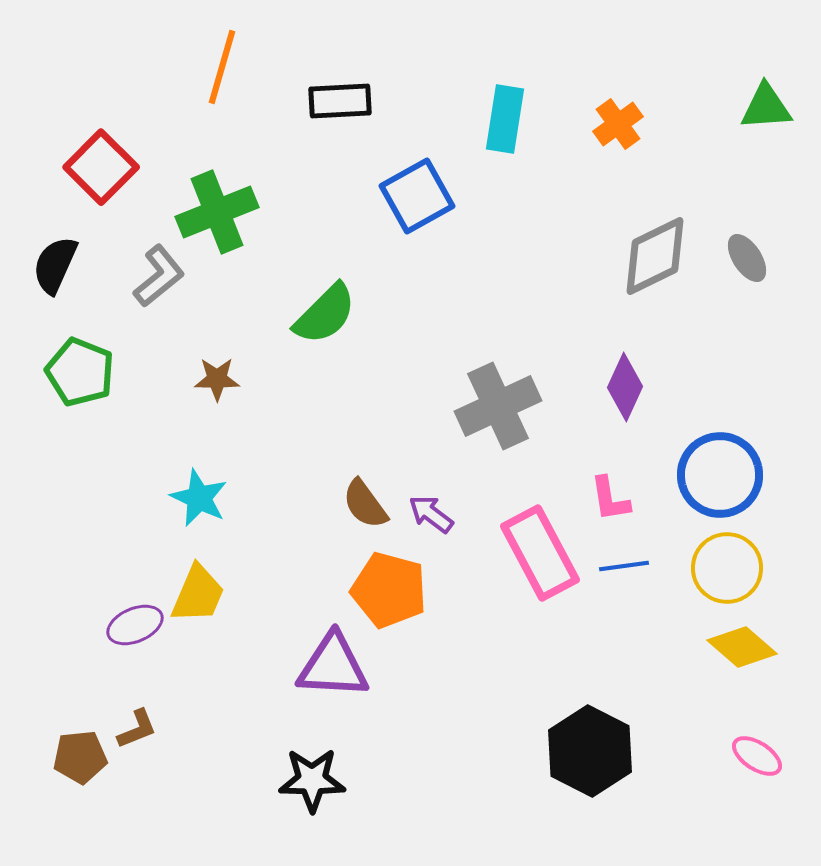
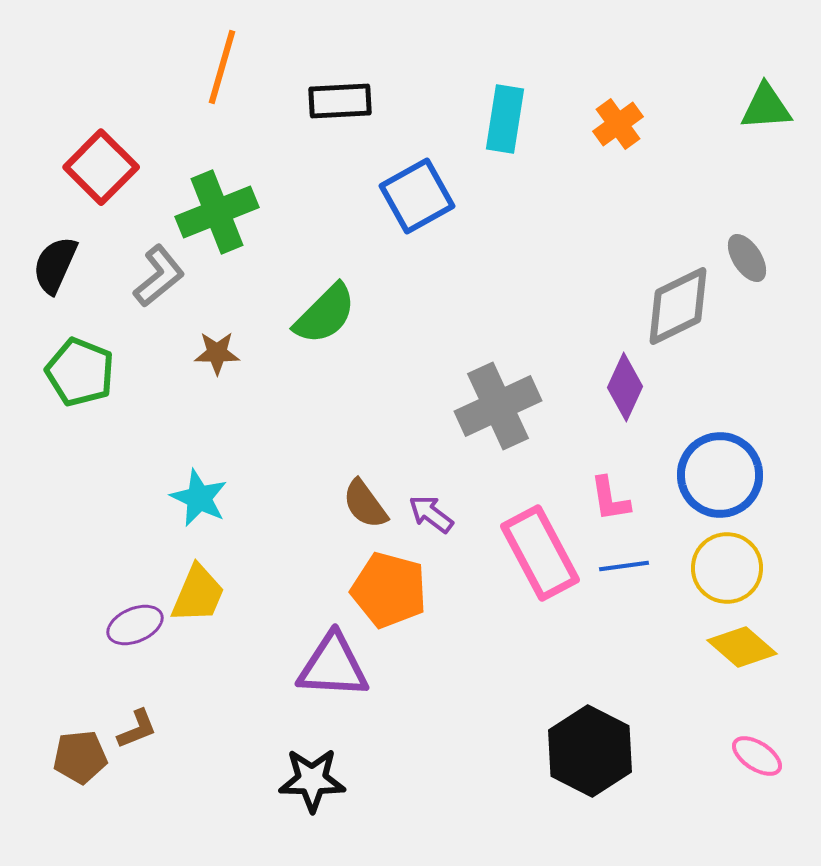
gray diamond: moved 23 px right, 50 px down
brown star: moved 26 px up
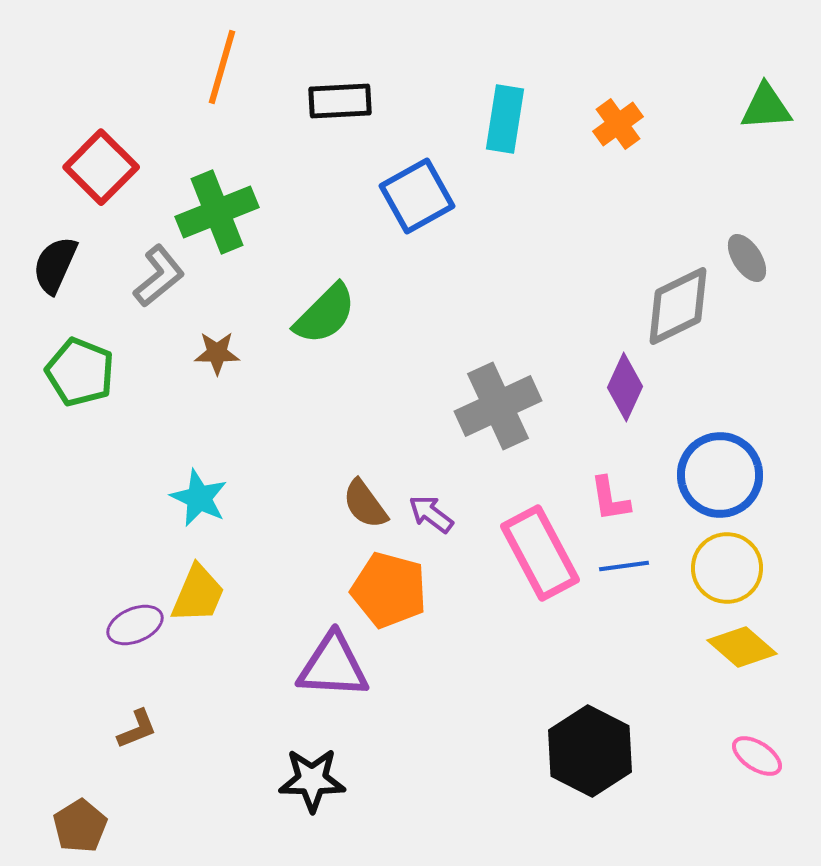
brown pentagon: moved 69 px down; rotated 26 degrees counterclockwise
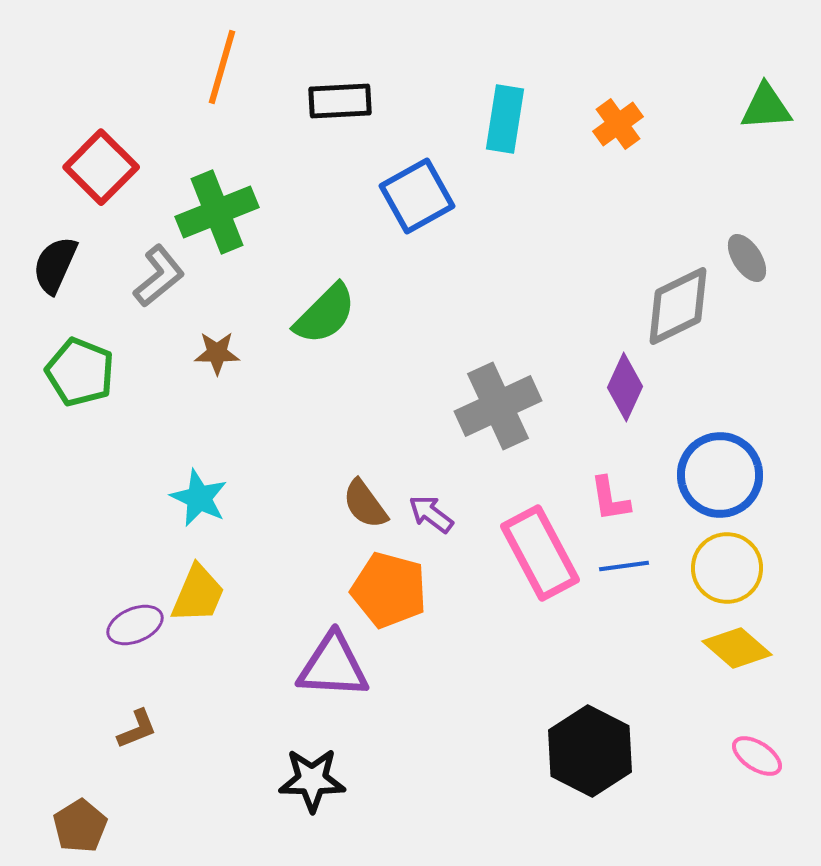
yellow diamond: moved 5 px left, 1 px down
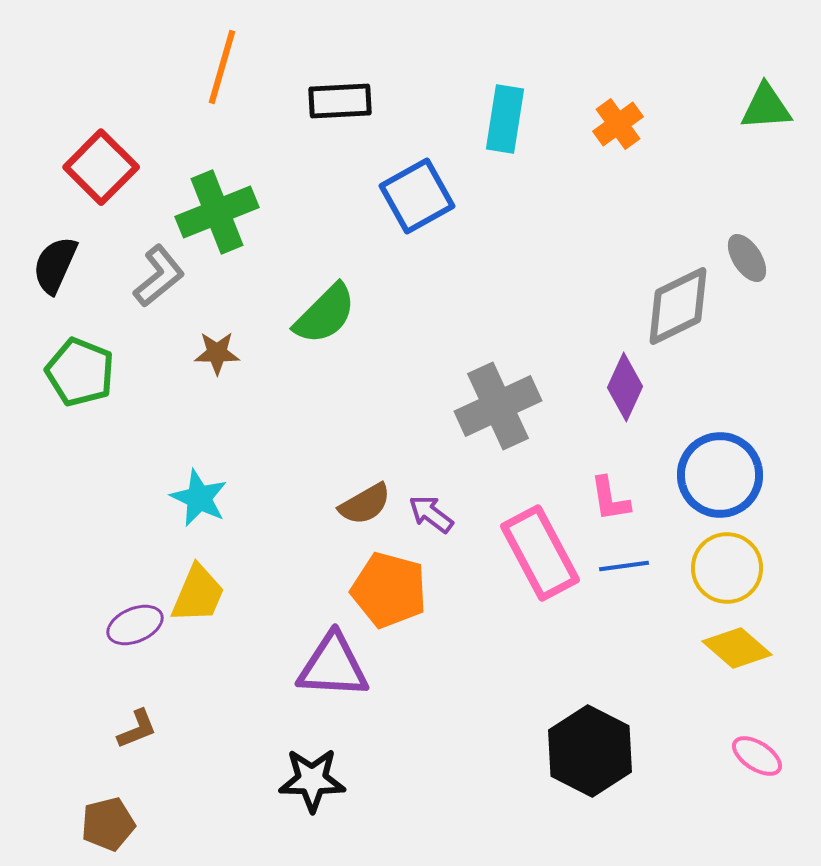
brown semicircle: rotated 84 degrees counterclockwise
brown pentagon: moved 28 px right, 2 px up; rotated 18 degrees clockwise
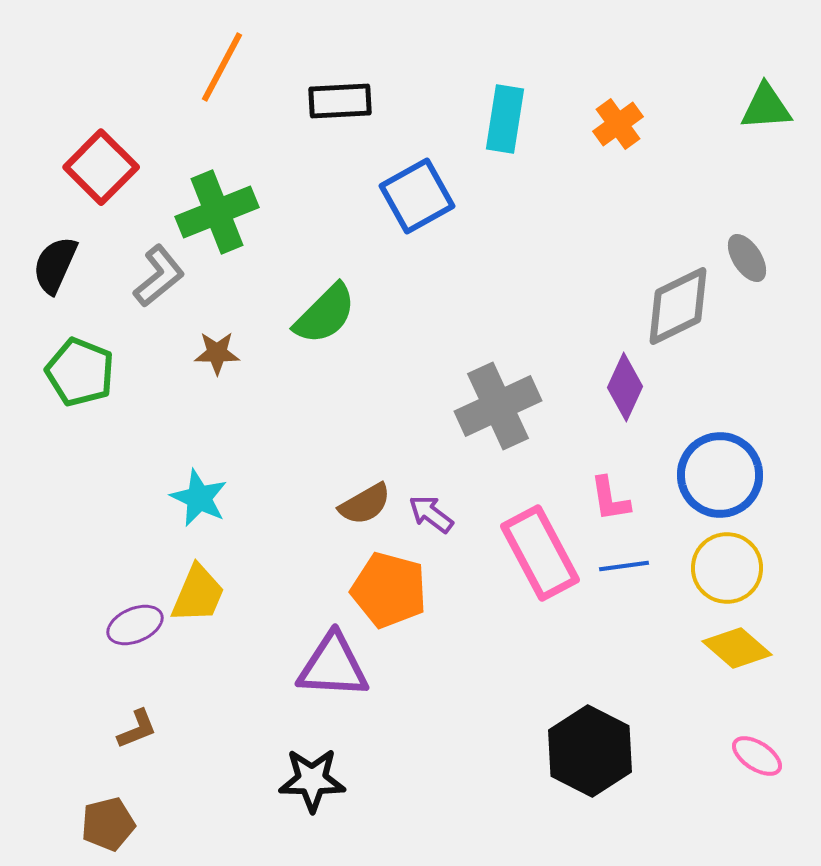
orange line: rotated 12 degrees clockwise
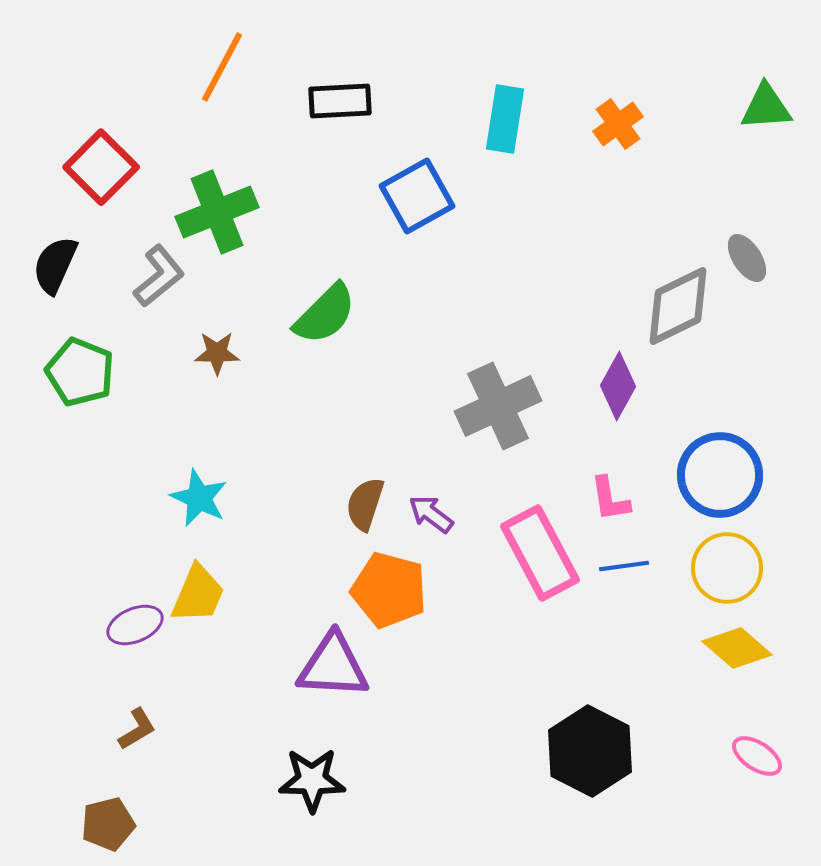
purple diamond: moved 7 px left, 1 px up; rotated 4 degrees clockwise
brown semicircle: rotated 138 degrees clockwise
brown L-shape: rotated 9 degrees counterclockwise
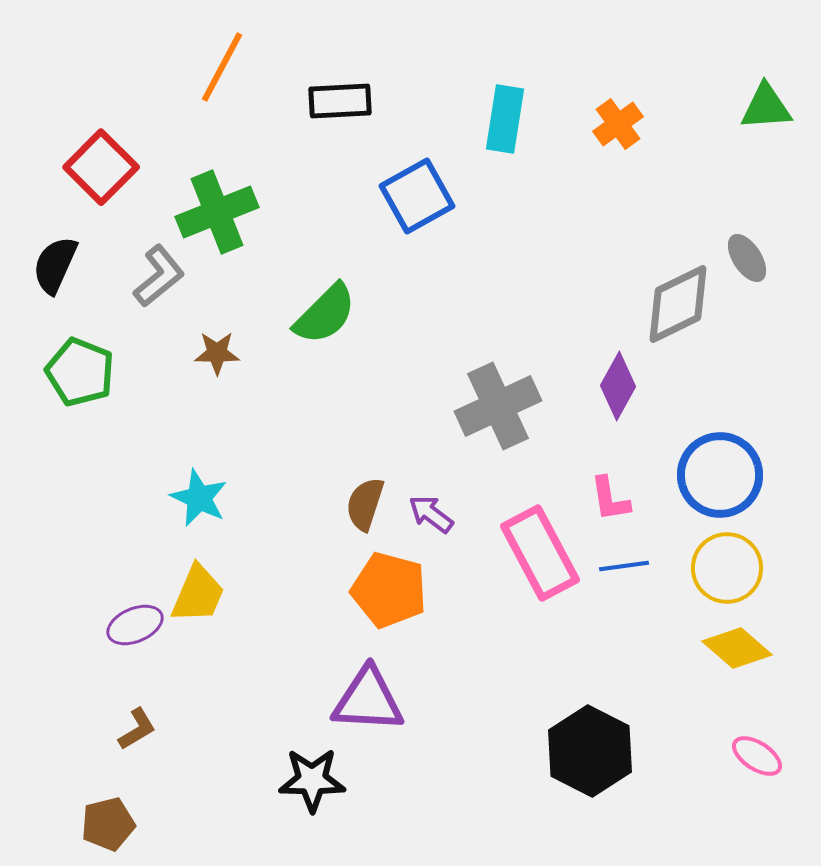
gray diamond: moved 2 px up
purple triangle: moved 35 px right, 34 px down
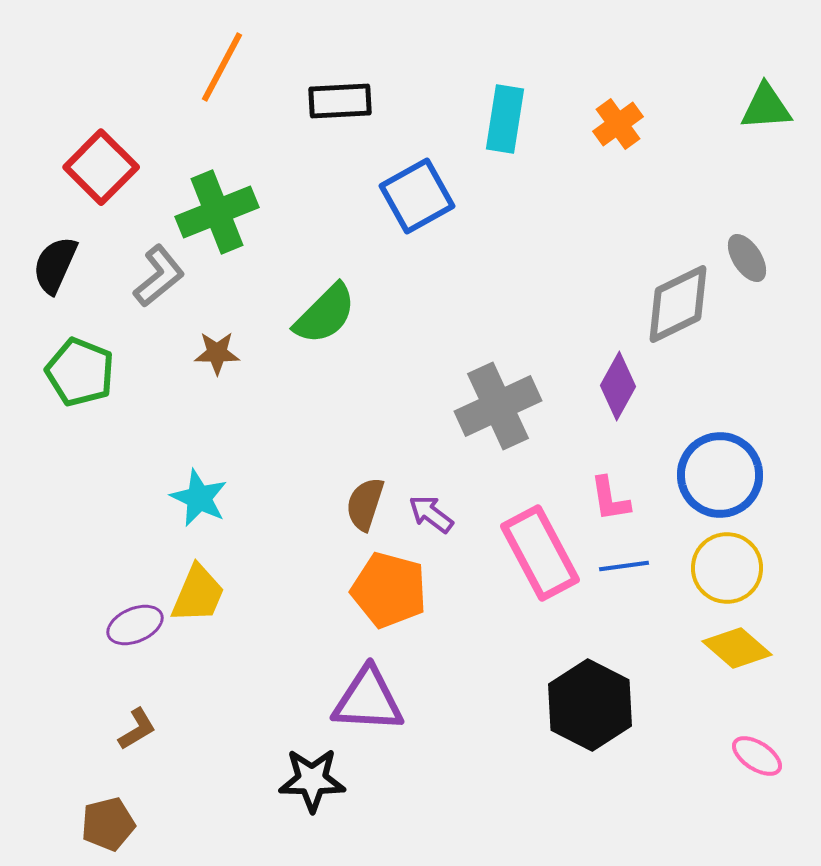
black hexagon: moved 46 px up
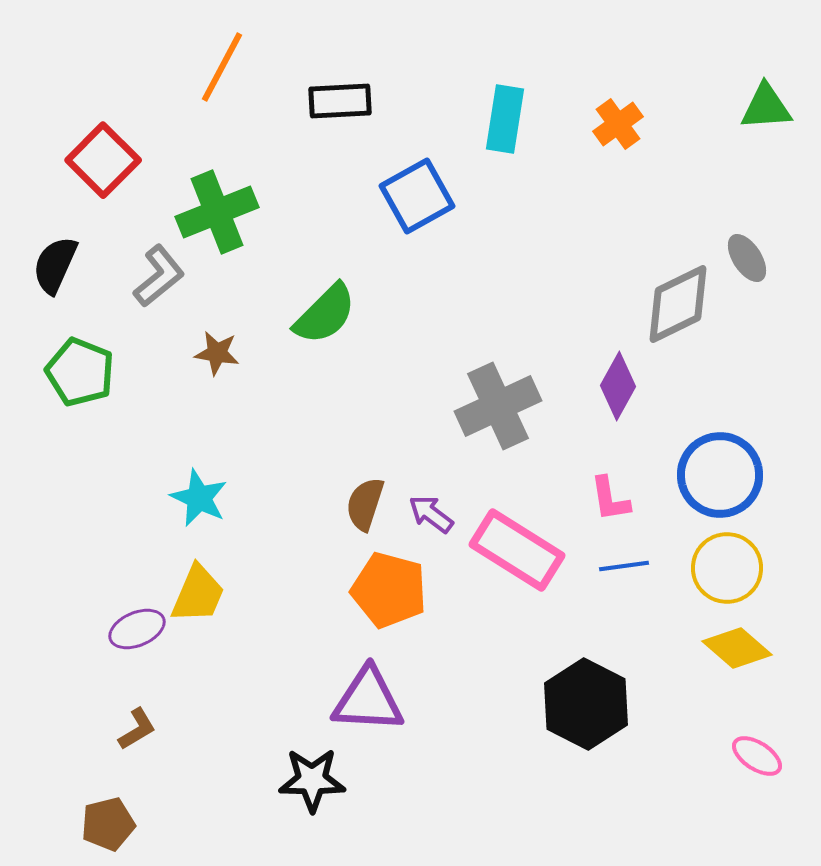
red square: moved 2 px right, 7 px up
brown star: rotated 9 degrees clockwise
pink rectangle: moved 23 px left, 3 px up; rotated 30 degrees counterclockwise
purple ellipse: moved 2 px right, 4 px down
black hexagon: moved 4 px left, 1 px up
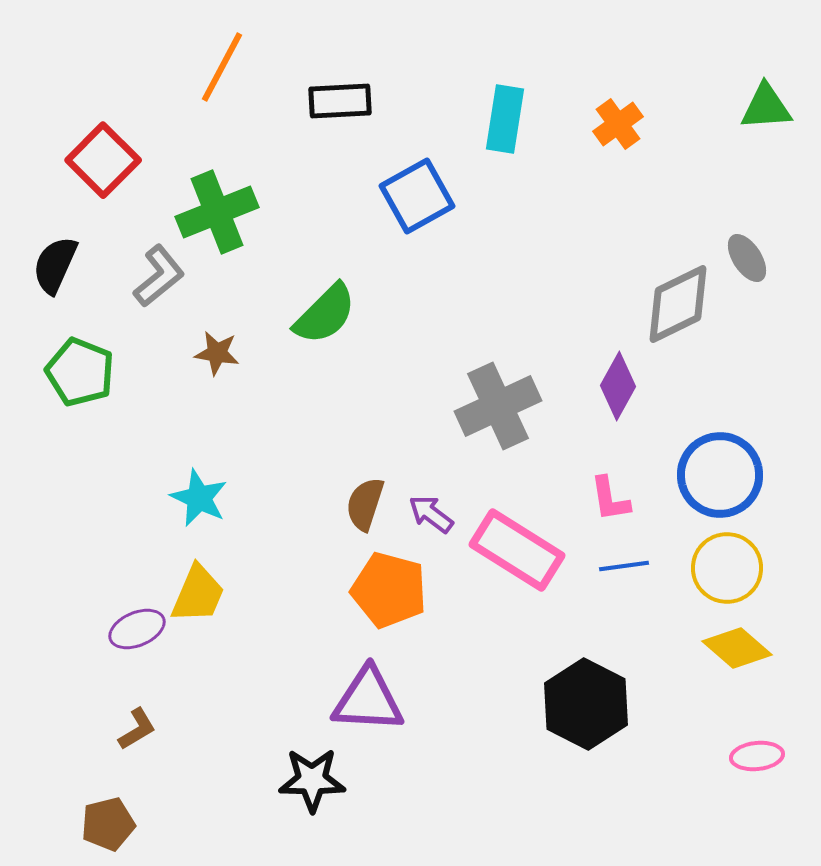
pink ellipse: rotated 39 degrees counterclockwise
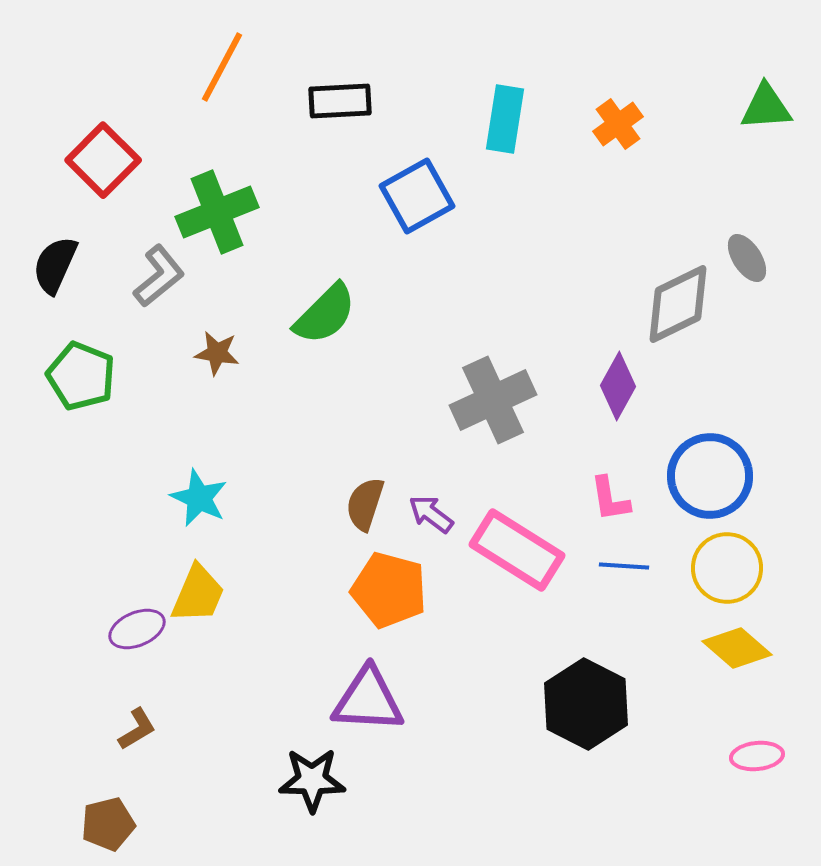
green pentagon: moved 1 px right, 4 px down
gray cross: moved 5 px left, 6 px up
blue circle: moved 10 px left, 1 px down
blue line: rotated 12 degrees clockwise
